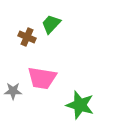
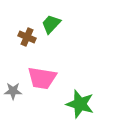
green star: moved 1 px up
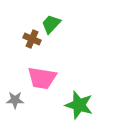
brown cross: moved 5 px right, 2 px down
gray star: moved 2 px right, 9 px down
green star: moved 1 px left, 1 px down
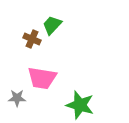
green trapezoid: moved 1 px right, 1 px down
gray star: moved 2 px right, 2 px up
green star: moved 1 px right
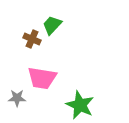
green star: rotated 8 degrees clockwise
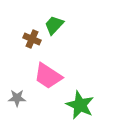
green trapezoid: moved 2 px right
pink trapezoid: moved 6 px right, 2 px up; rotated 24 degrees clockwise
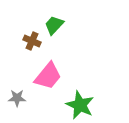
brown cross: moved 2 px down
pink trapezoid: rotated 84 degrees counterclockwise
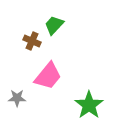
green star: moved 9 px right; rotated 12 degrees clockwise
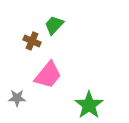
pink trapezoid: moved 1 px up
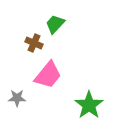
green trapezoid: moved 1 px right, 1 px up
brown cross: moved 2 px right, 2 px down
